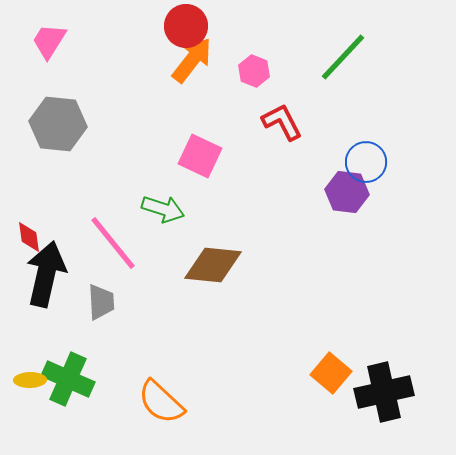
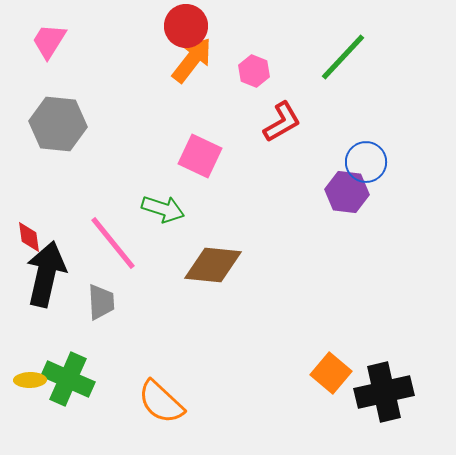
red L-shape: rotated 87 degrees clockwise
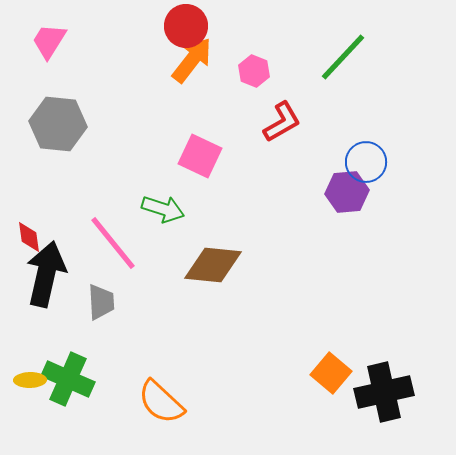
purple hexagon: rotated 12 degrees counterclockwise
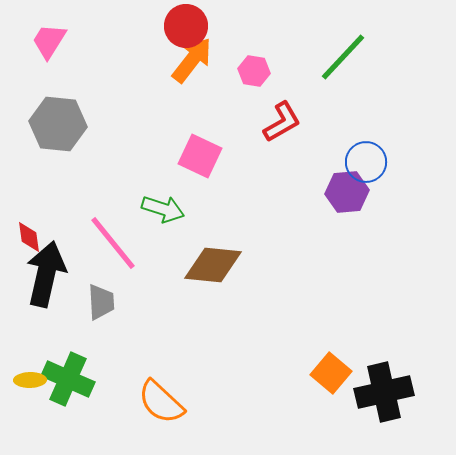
pink hexagon: rotated 12 degrees counterclockwise
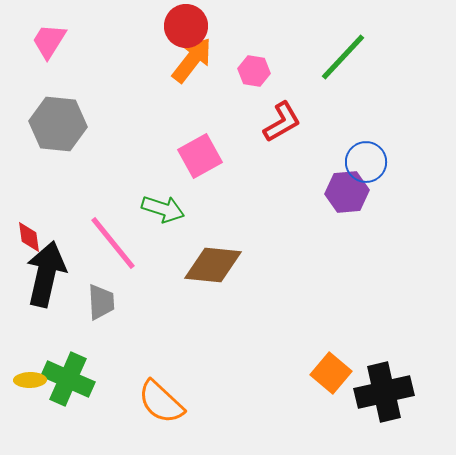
pink square: rotated 36 degrees clockwise
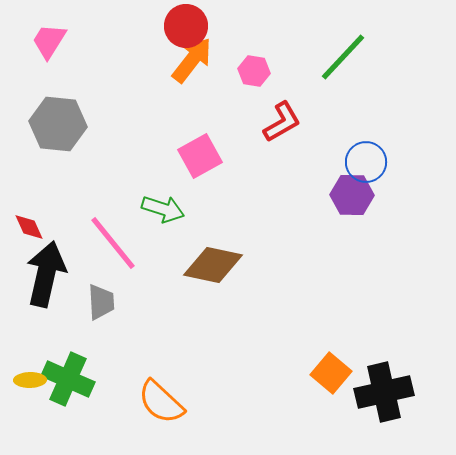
purple hexagon: moved 5 px right, 3 px down; rotated 6 degrees clockwise
red diamond: moved 10 px up; rotated 16 degrees counterclockwise
brown diamond: rotated 6 degrees clockwise
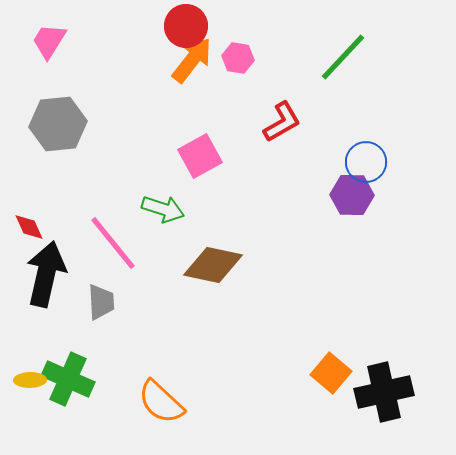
pink hexagon: moved 16 px left, 13 px up
gray hexagon: rotated 12 degrees counterclockwise
